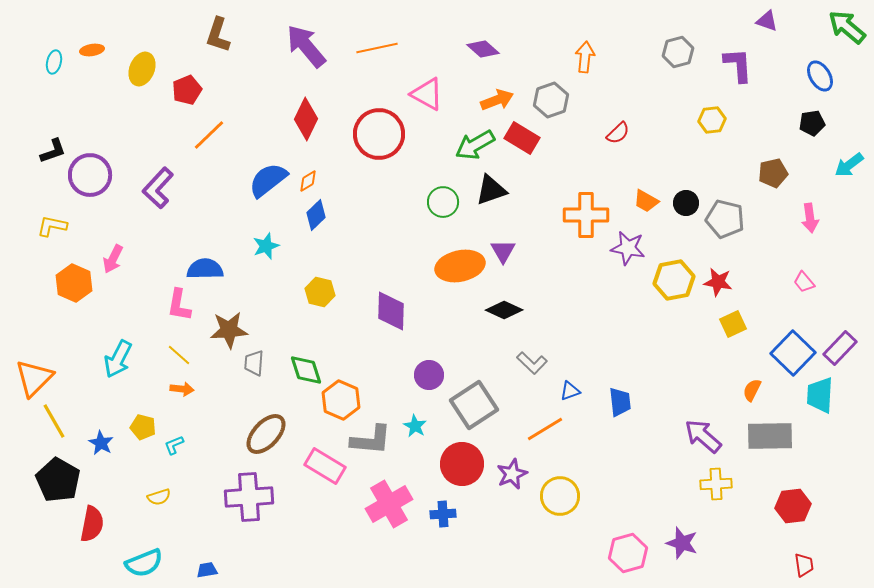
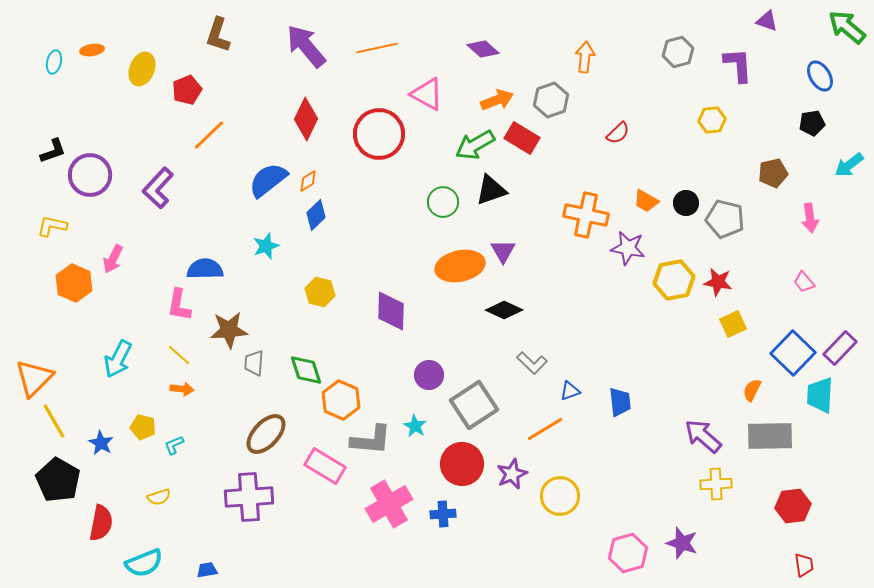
orange cross at (586, 215): rotated 12 degrees clockwise
red semicircle at (92, 524): moved 9 px right, 1 px up
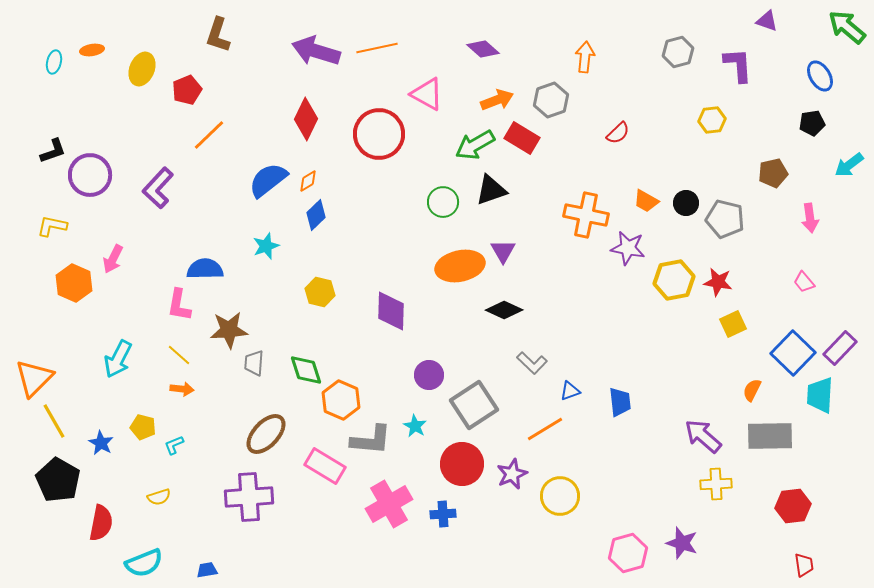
purple arrow at (306, 46): moved 10 px right, 5 px down; rotated 33 degrees counterclockwise
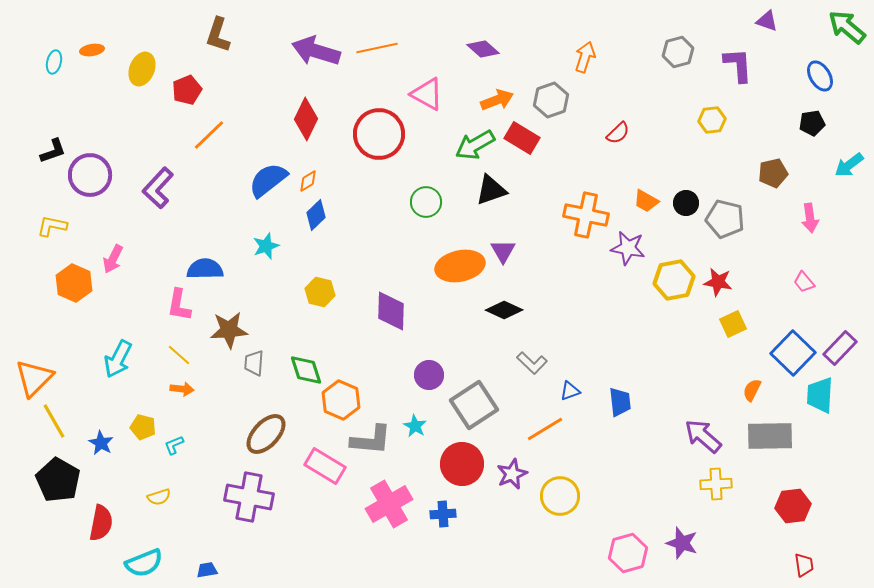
orange arrow at (585, 57): rotated 12 degrees clockwise
green circle at (443, 202): moved 17 px left
purple cross at (249, 497): rotated 15 degrees clockwise
